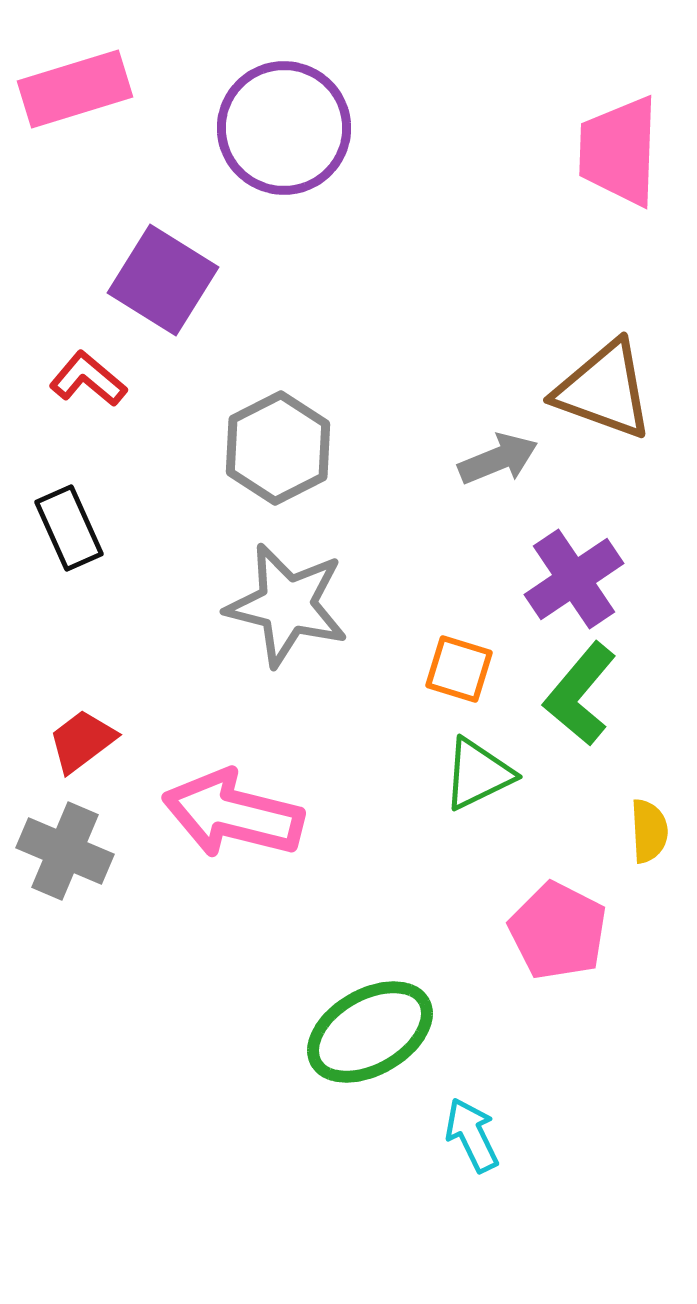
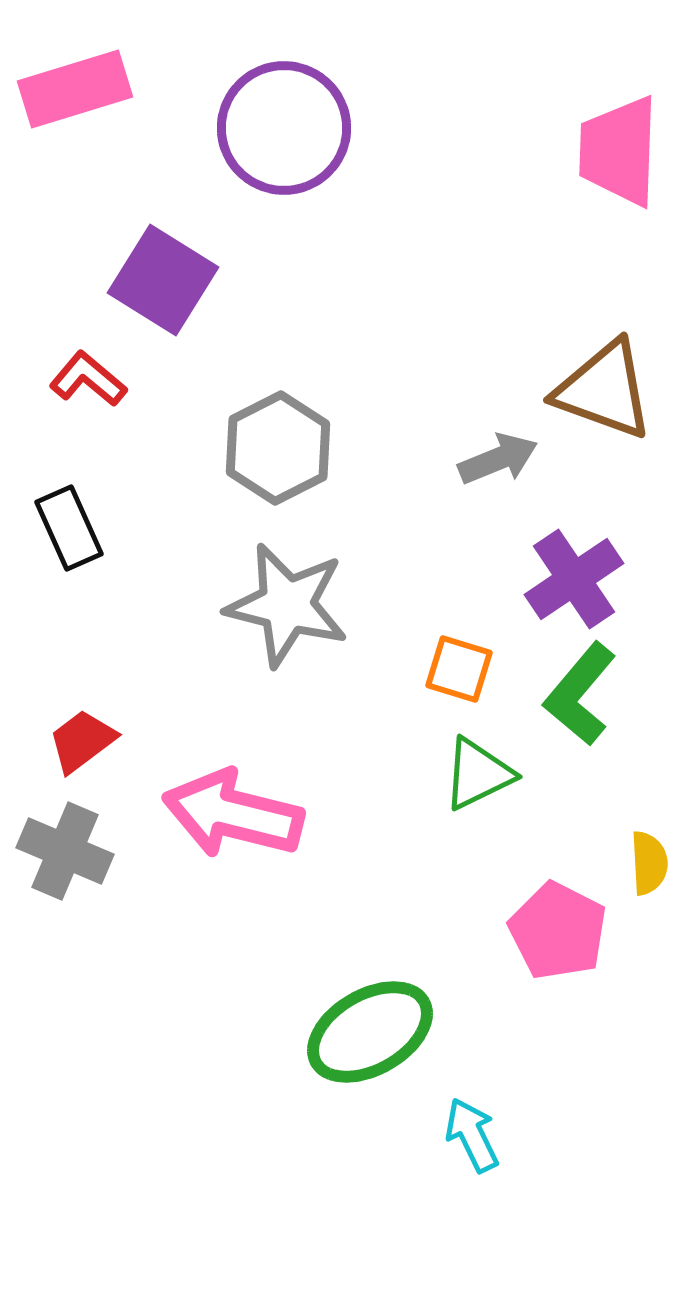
yellow semicircle: moved 32 px down
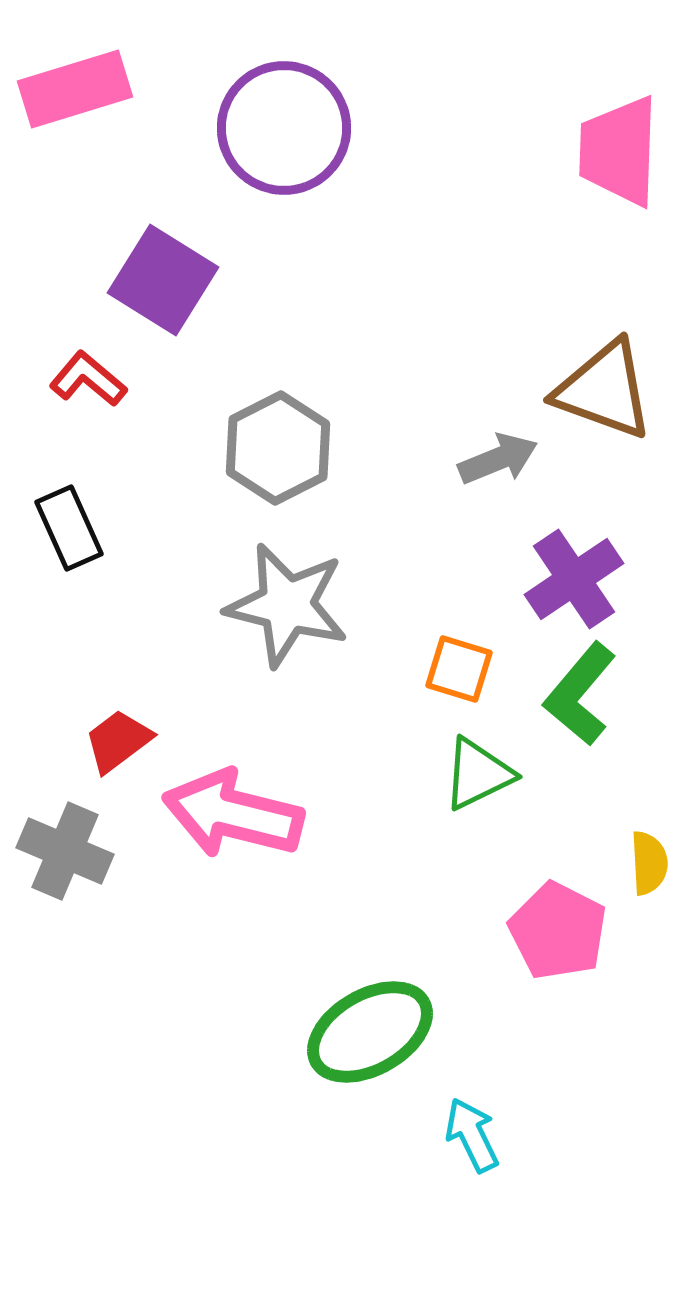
red trapezoid: moved 36 px right
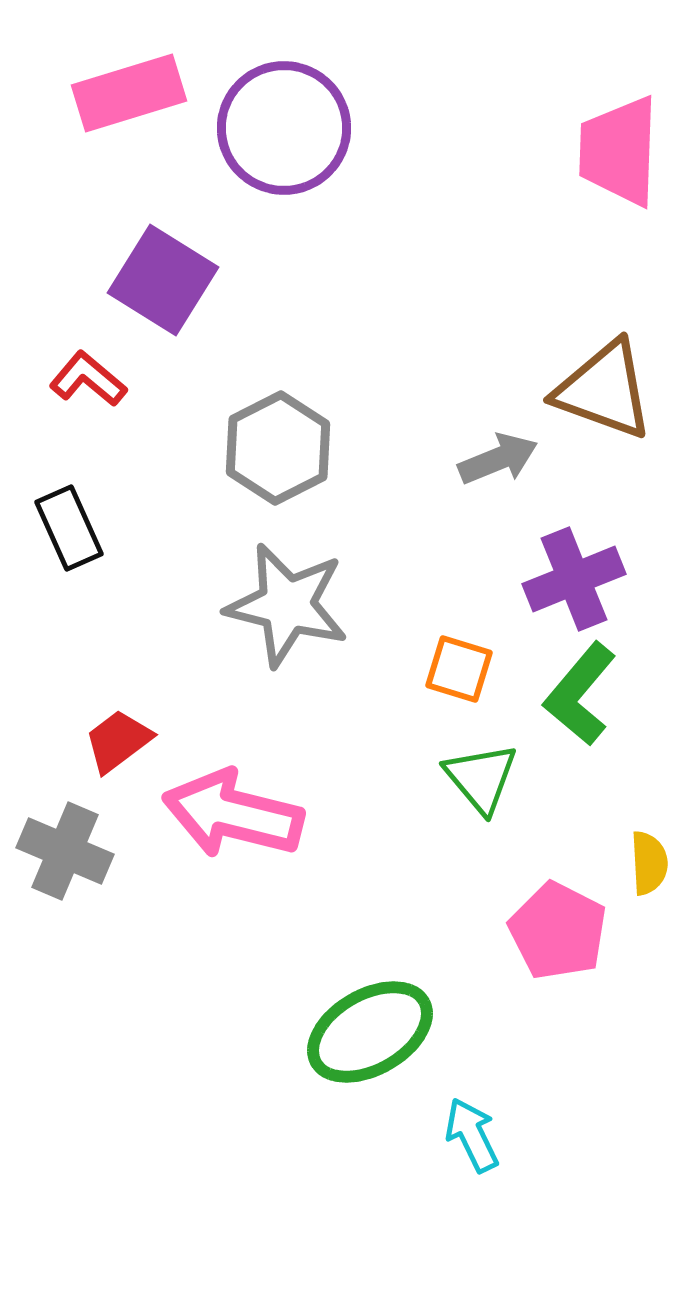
pink rectangle: moved 54 px right, 4 px down
purple cross: rotated 12 degrees clockwise
green triangle: moved 3 px right, 4 px down; rotated 44 degrees counterclockwise
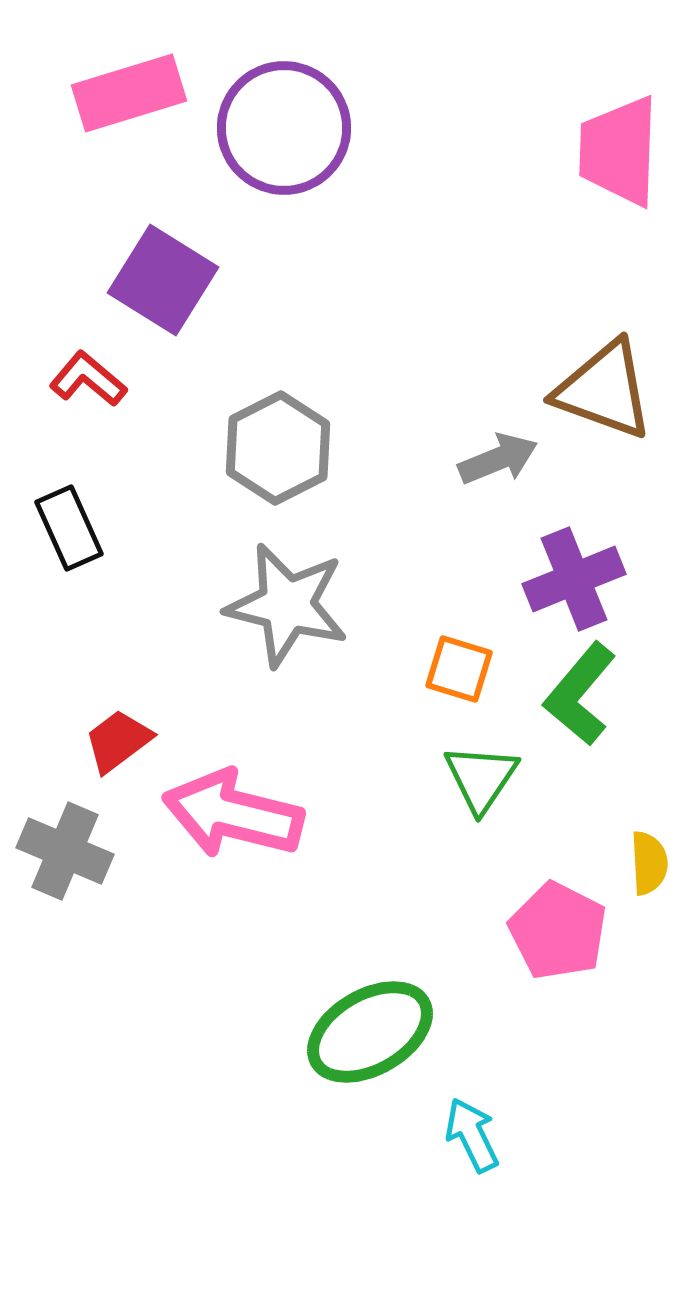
green triangle: rotated 14 degrees clockwise
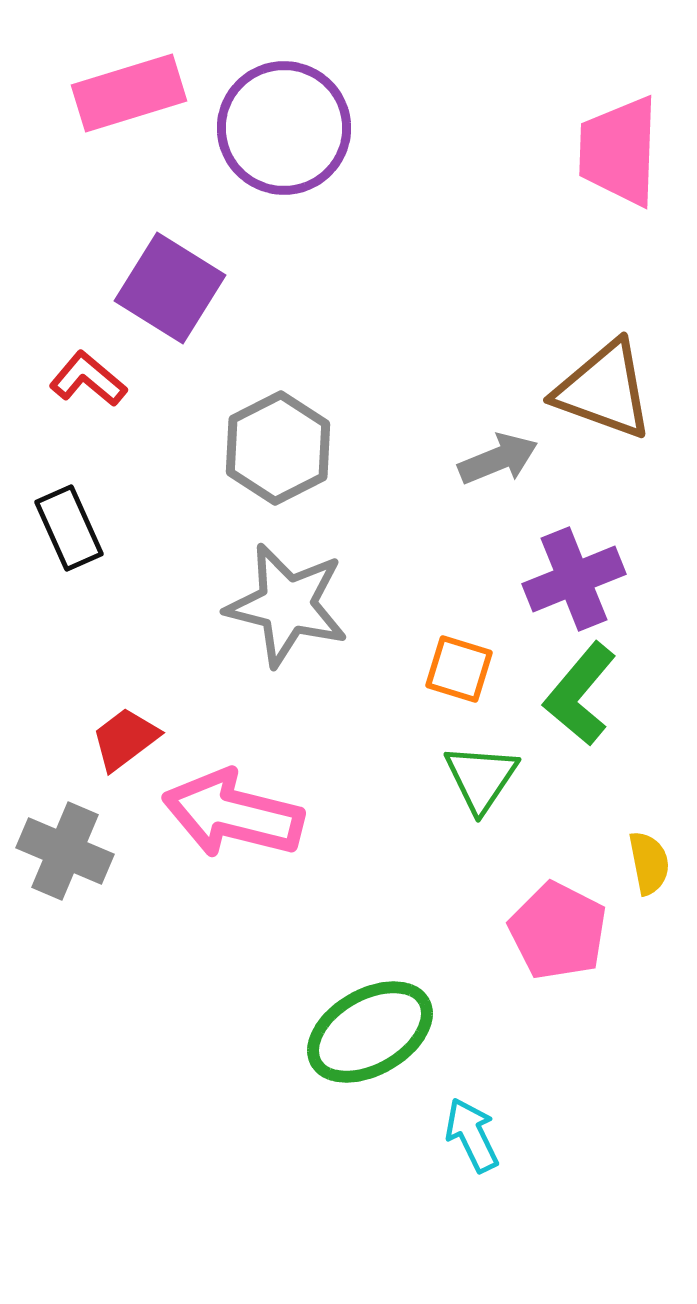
purple square: moved 7 px right, 8 px down
red trapezoid: moved 7 px right, 2 px up
yellow semicircle: rotated 8 degrees counterclockwise
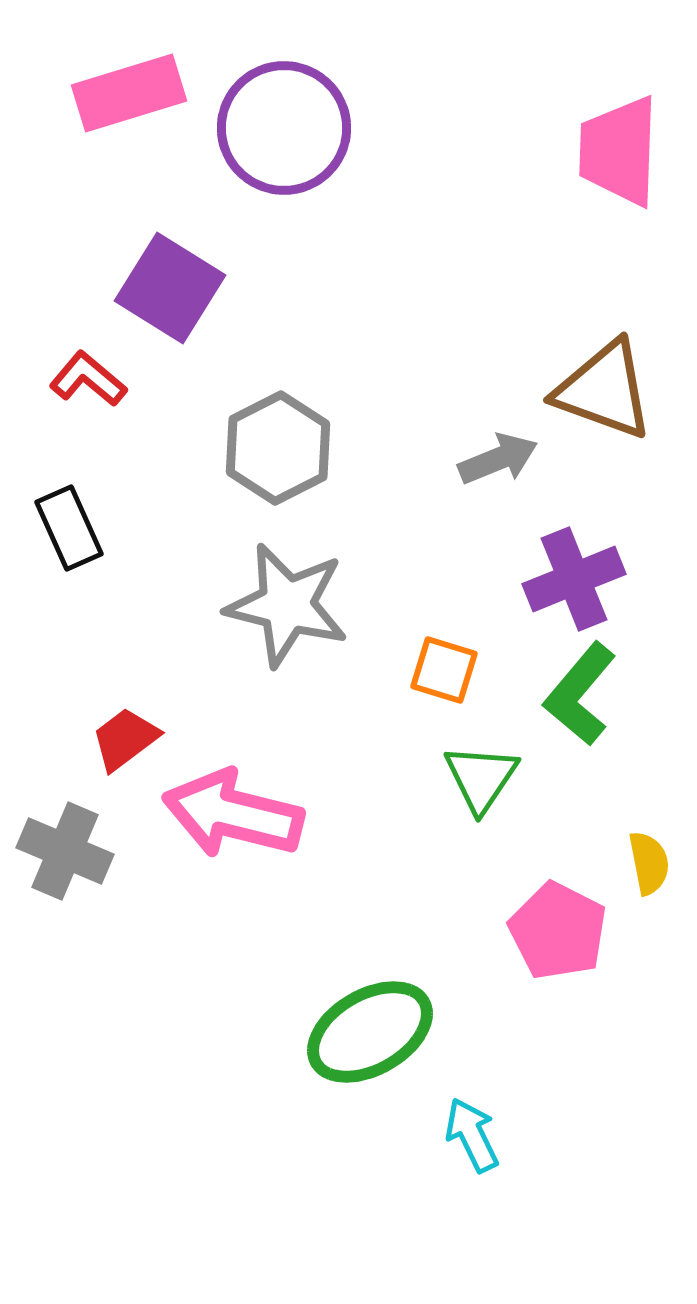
orange square: moved 15 px left, 1 px down
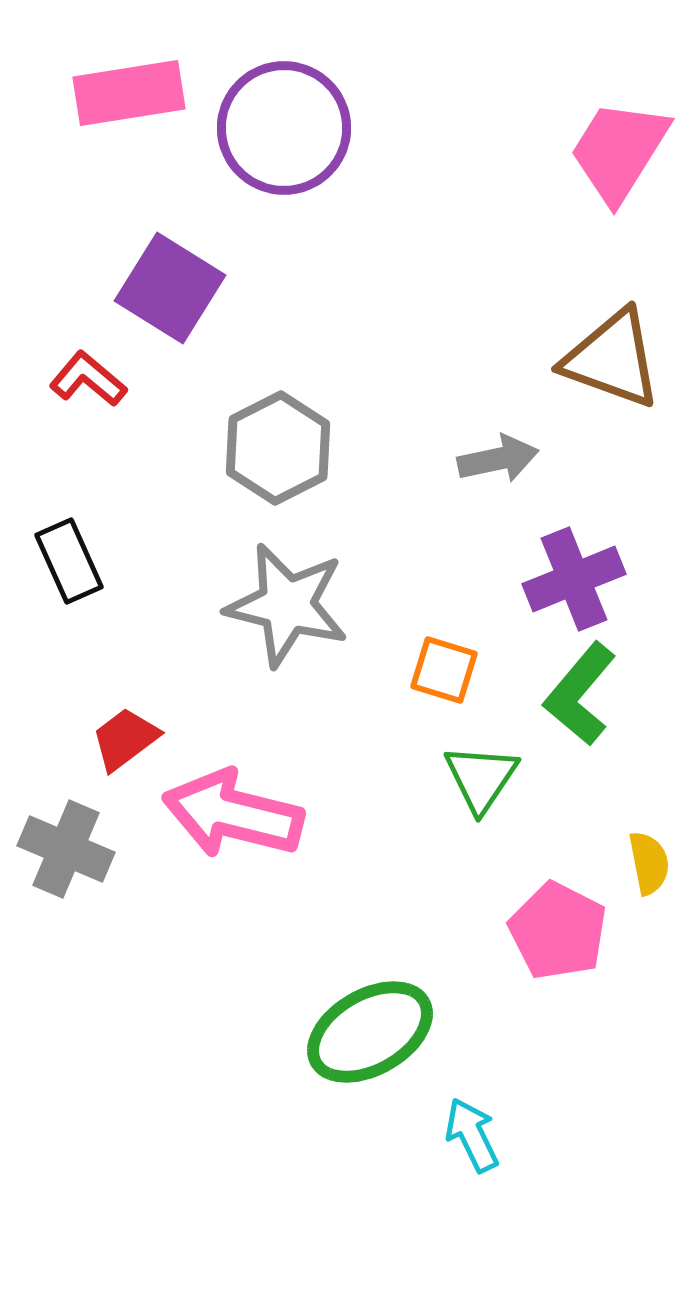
pink rectangle: rotated 8 degrees clockwise
pink trapezoid: rotated 30 degrees clockwise
brown triangle: moved 8 px right, 31 px up
gray arrow: rotated 10 degrees clockwise
black rectangle: moved 33 px down
gray cross: moved 1 px right, 2 px up
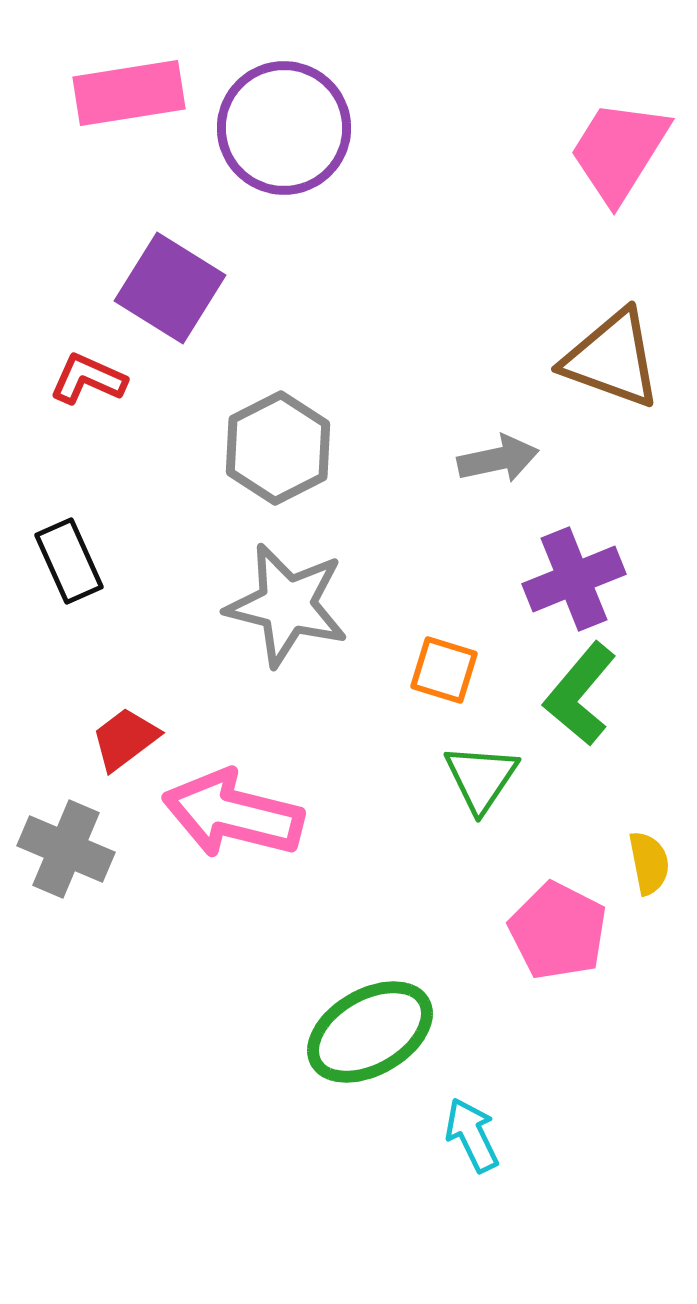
red L-shape: rotated 16 degrees counterclockwise
